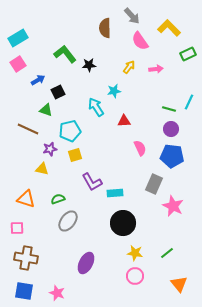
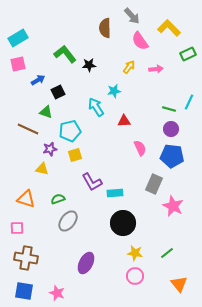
pink square at (18, 64): rotated 21 degrees clockwise
green triangle at (46, 110): moved 2 px down
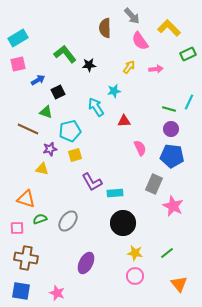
green semicircle at (58, 199): moved 18 px left, 20 px down
blue square at (24, 291): moved 3 px left
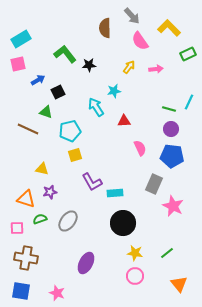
cyan rectangle at (18, 38): moved 3 px right, 1 px down
purple star at (50, 149): moved 43 px down
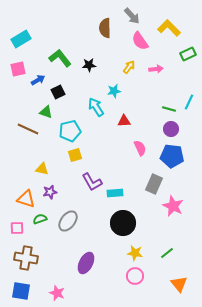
green L-shape at (65, 54): moved 5 px left, 4 px down
pink square at (18, 64): moved 5 px down
